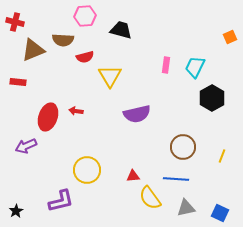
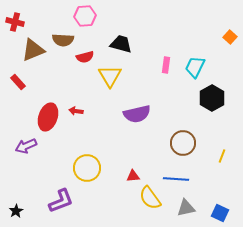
black trapezoid: moved 14 px down
orange square: rotated 24 degrees counterclockwise
red rectangle: rotated 42 degrees clockwise
brown circle: moved 4 px up
yellow circle: moved 2 px up
purple L-shape: rotated 8 degrees counterclockwise
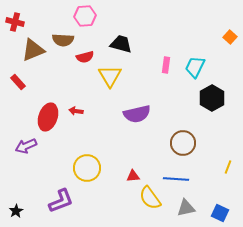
yellow line: moved 6 px right, 11 px down
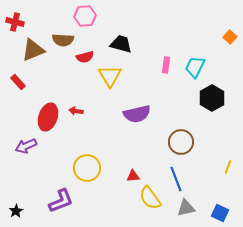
brown circle: moved 2 px left, 1 px up
blue line: rotated 65 degrees clockwise
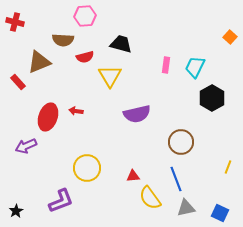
brown triangle: moved 6 px right, 12 px down
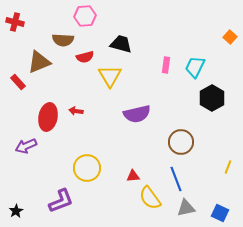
red ellipse: rotated 8 degrees counterclockwise
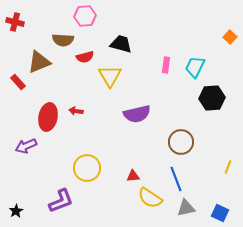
black hexagon: rotated 25 degrees clockwise
yellow semicircle: rotated 20 degrees counterclockwise
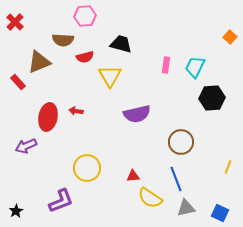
red cross: rotated 30 degrees clockwise
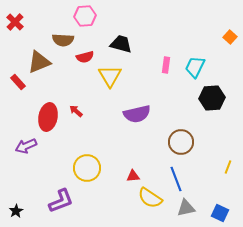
red arrow: rotated 32 degrees clockwise
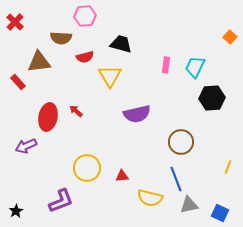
brown semicircle: moved 2 px left, 2 px up
brown triangle: rotated 15 degrees clockwise
red triangle: moved 11 px left
yellow semicircle: rotated 20 degrees counterclockwise
gray triangle: moved 3 px right, 3 px up
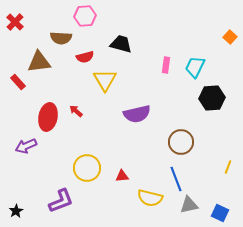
yellow triangle: moved 5 px left, 4 px down
